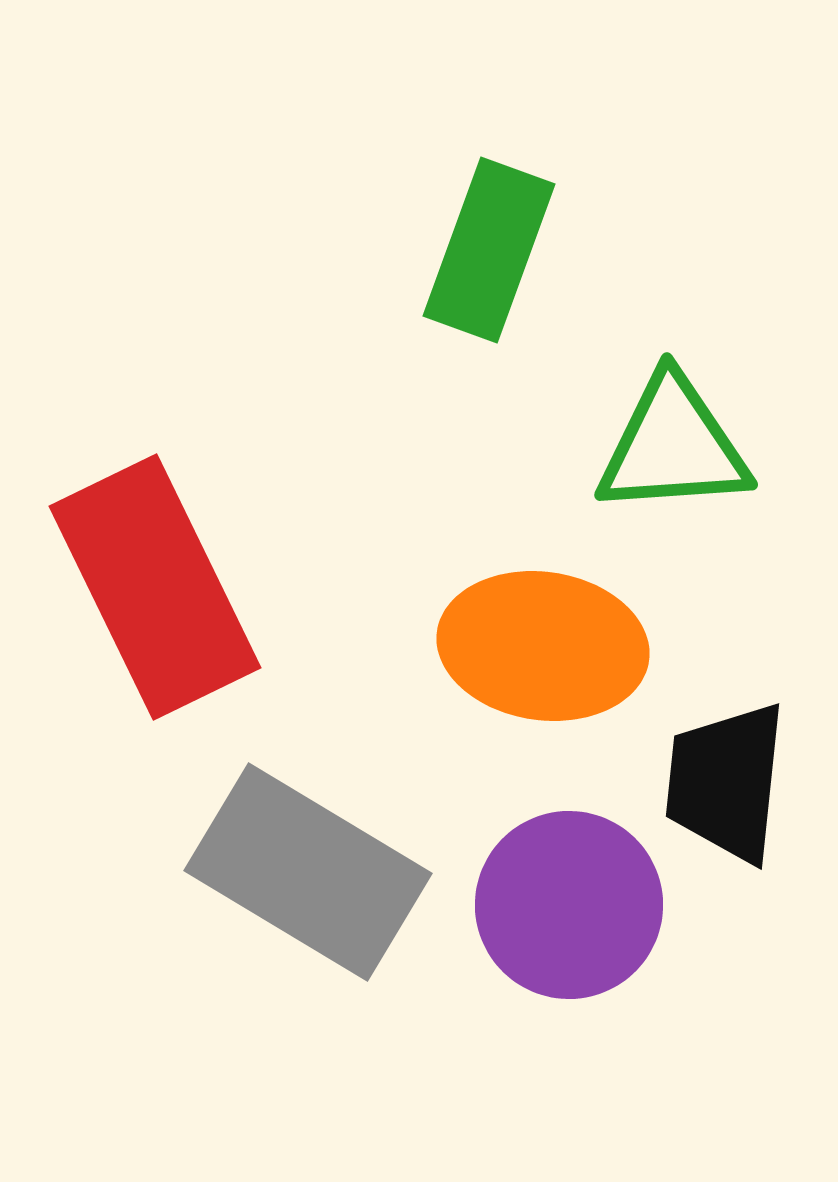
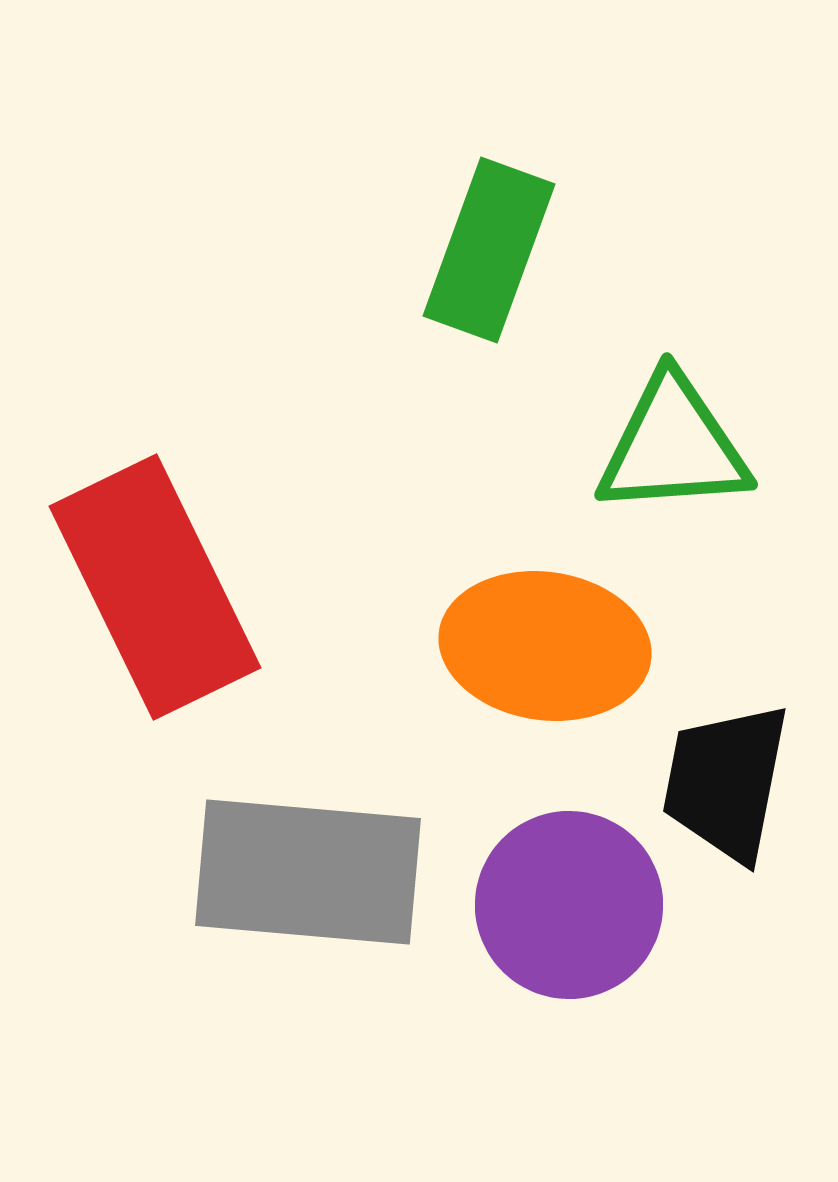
orange ellipse: moved 2 px right
black trapezoid: rotated 5 degrees clockwise
gray rectangle: rotated 26 degrees counterclockwise
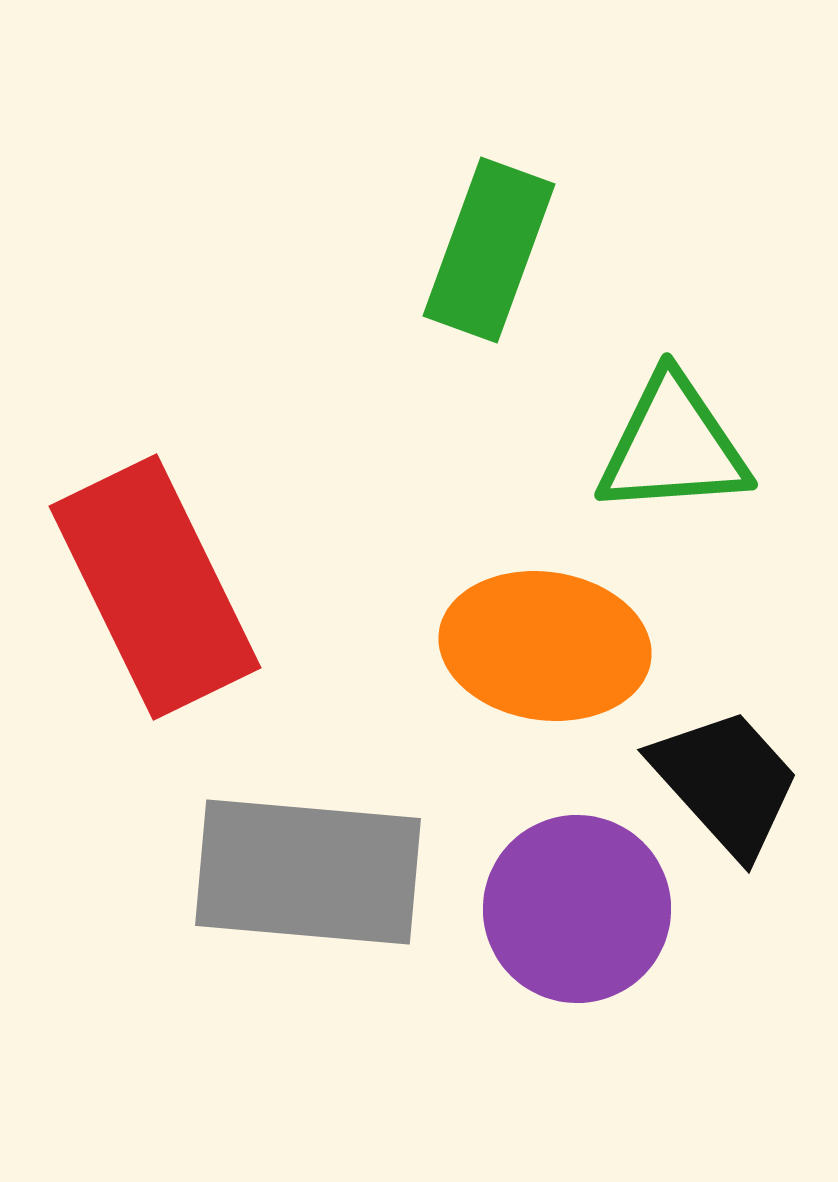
black trapezoid: rotated 127 degrees clockwise
purple circle: moved 8 px right, 4 px down
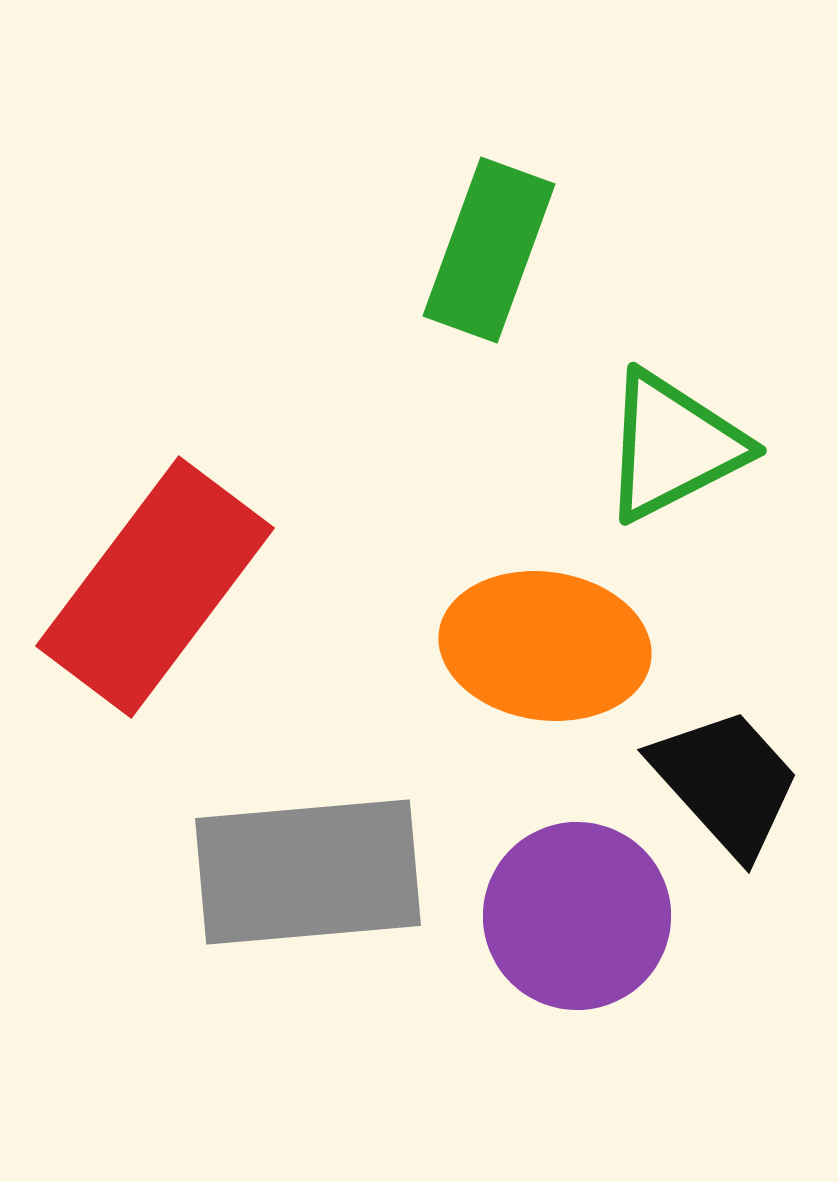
green triangle: rotated 23 degrees counterclockwise
red rectangle: rotated 63 degrees clockwise
gray rectangle: rotated 10 degrees counterclockwise
purple circle: moved 7 px down
